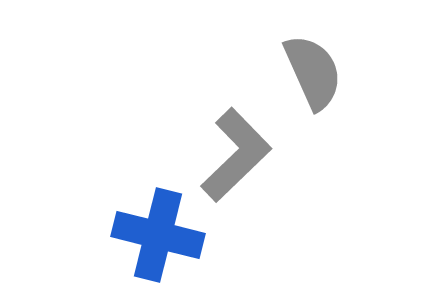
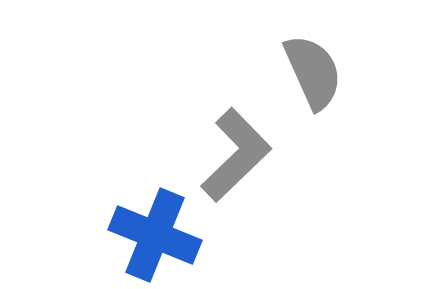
blue cross: moved 3 px left; rotated 8 degrees clockwise
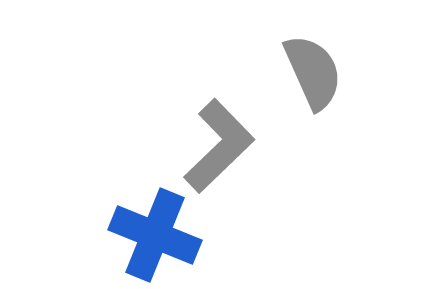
gray L-shape: moved 17 px left, 9 px up
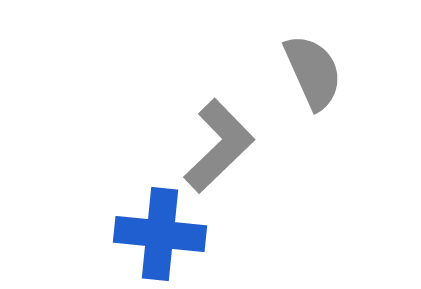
blue cross: moved 5 px right, 1 px up; rotated 16 degrees counterclockwise
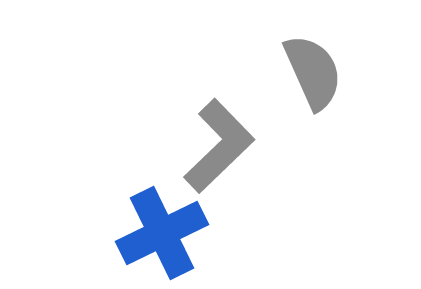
blue cross: moved 2 px right, 1 px up; rotated 32 degrees counterclockwise
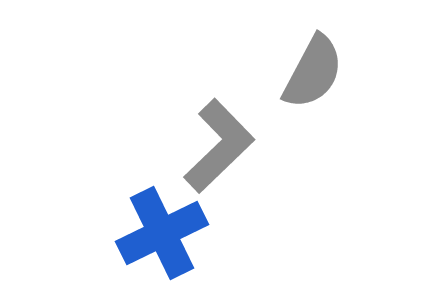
gray semicircle: rotated 52 degrees clockwise
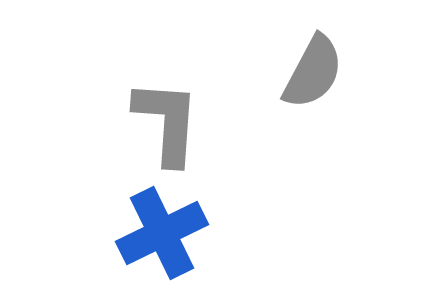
gray L-shape: moved 52 px left, 24 px up; rotated 42 degrees counterclockwise
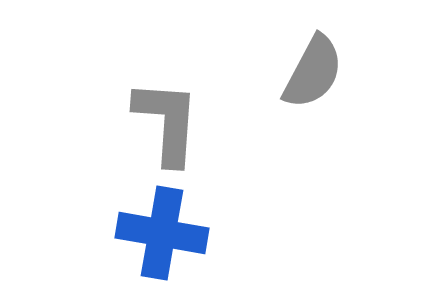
blue cross: rotated 36 degrees clockwise
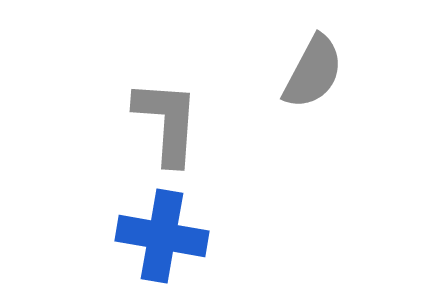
blue cross: moved 3 px down
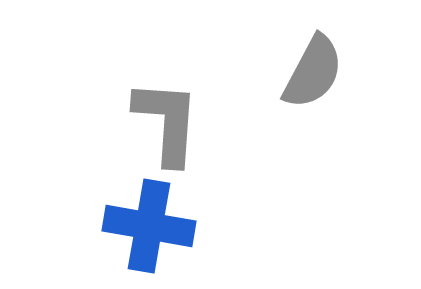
blue cross: moved 13 px left, 10 px up
